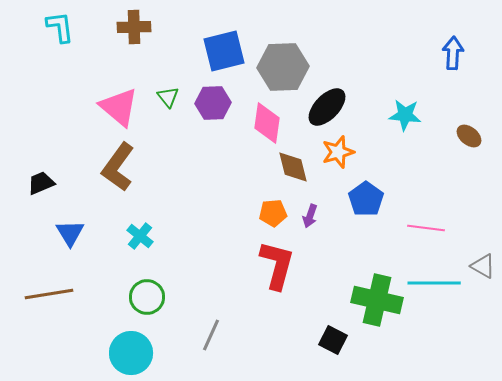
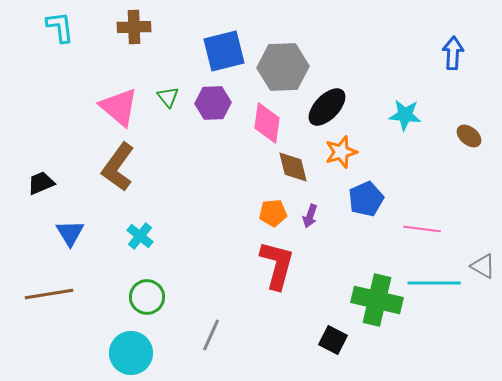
orange star: moved 3 px right
blue pentagon: rotated 12 degrees clockwise
pink line: moved 4 px left, 1 px down
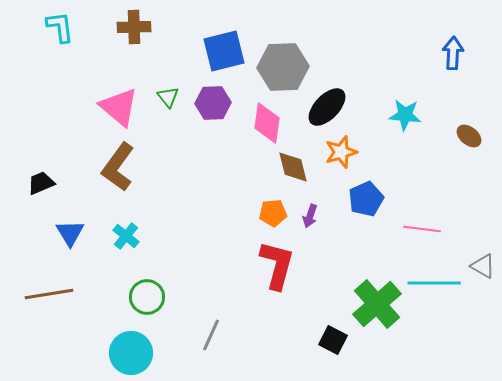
cyan cross: moved 14 px left
green cross: moved 4 px down; rotated 36 degrees clockwise
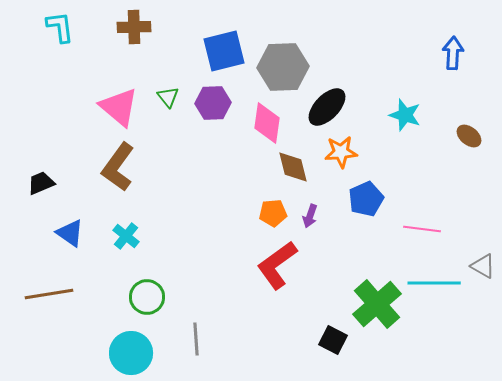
cyan star: rotated 12 degrees clockwise
orange star: rotated 12 degrees clockwise
blue triangle: rotated 24 degrees counterclockwise
red L-shape: rotated 141 degrees counterclockwise
gray line: moved 15 px left, 4 px down; rotated 28 degrees counterclockwise
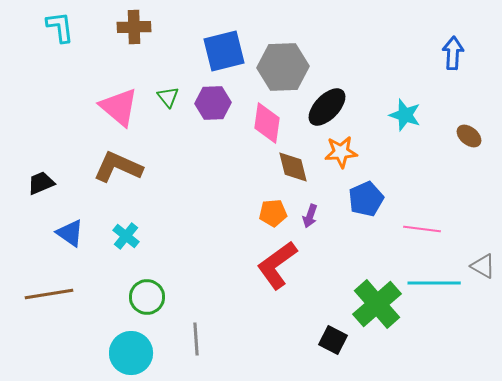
brown L-shape: rotated 78 degrees clockwise
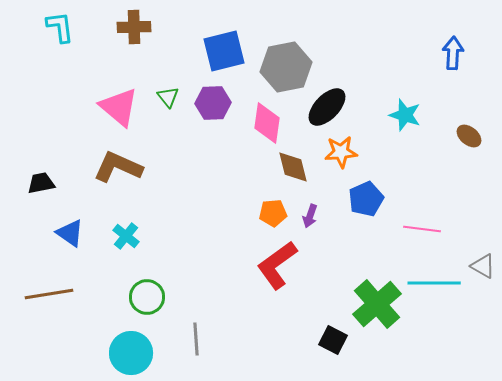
gray hexagon: moved 3 px right; rotated 9 degrees counterclockwise
black trapezoid: rotated 12 degrees clockwise
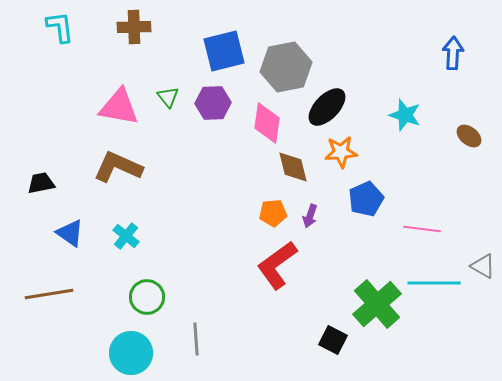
pink triangle: rotated 30 degrees counterclockwise
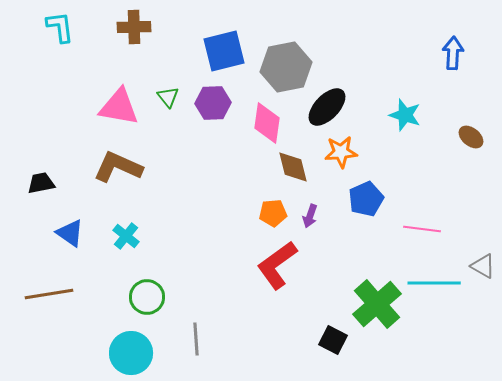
brown ellipse: moved 2 px right, 1 px down
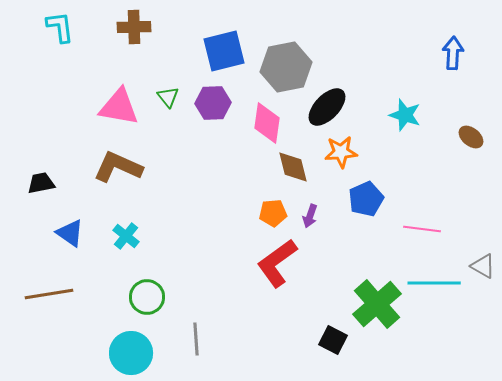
red L-shape: moved 2 px up
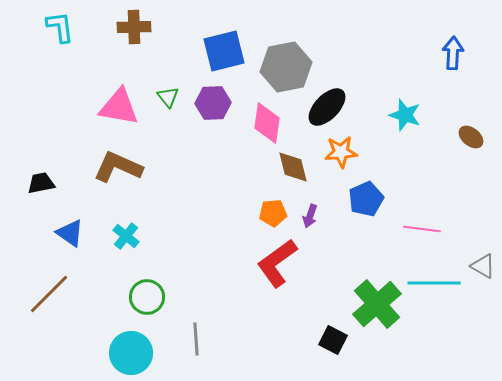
brown line: rotated 36 degrees counterclockwise
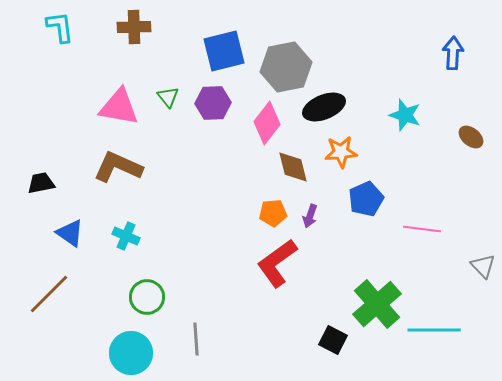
black ellipse: moved 3 px left; rotated 24 degrees clockwise
pink diamond: rotated 30 degrees clockwise
cyan cross: rotated 16 degrees counterclockwise
gray triangle: rotated 16 degrees clockwise
cyan line: moved 47 px down
